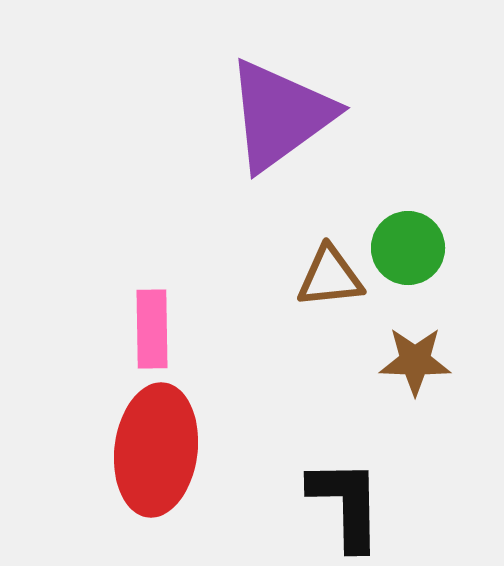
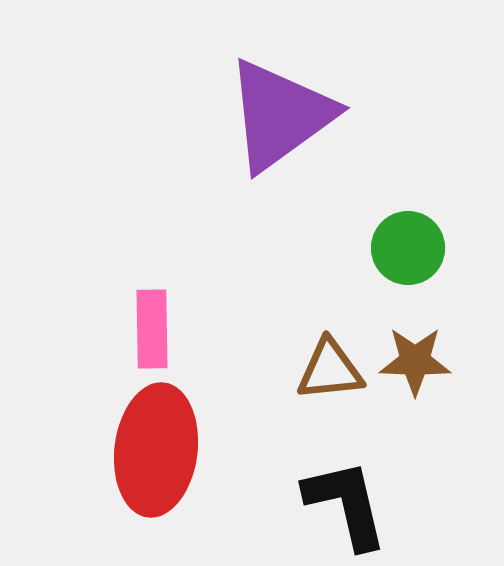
brown triangle: moved 93 px down
black L-shape: rotated 12 degrees counterclockwise
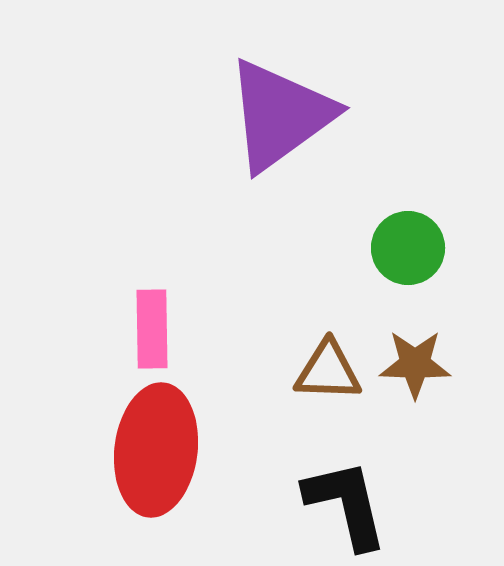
brown star: moved 3 px down
brown triangle: moved 2 px left, 1 px down; rotated 8 degrees clockwise
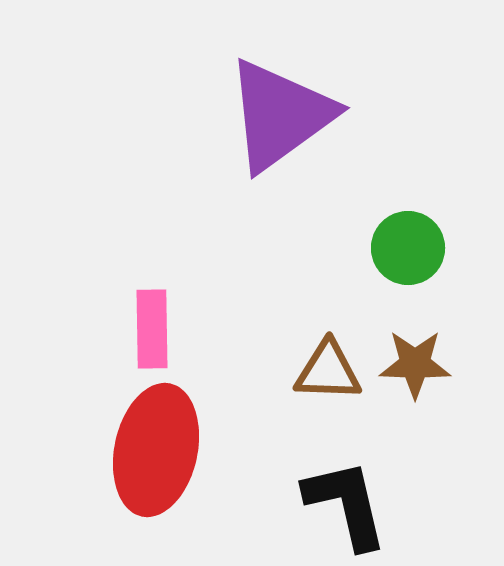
red ellipse: rotated 5 degrees clockwise
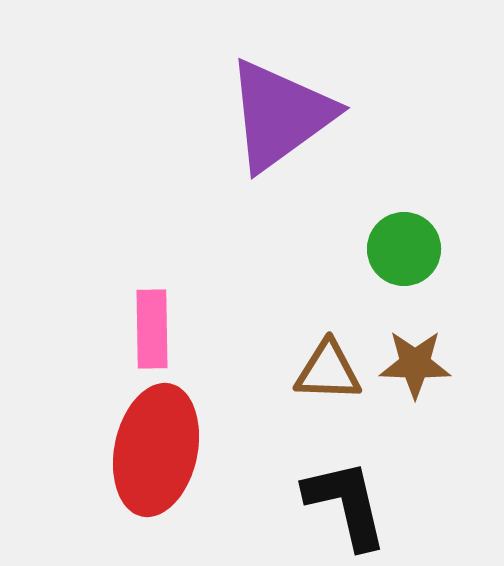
green circle: moved 4 px left, 1 px down
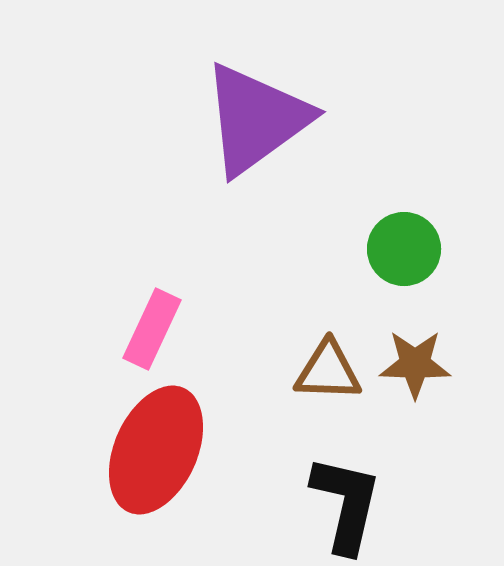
purple triangle: moved 24 px left, 4 px down
pink rectangle: rotated 26 degrees clockwise
red ellipse: rotated 12 degrees clockwise
black L-shape: rotated 26 degrees clockwise
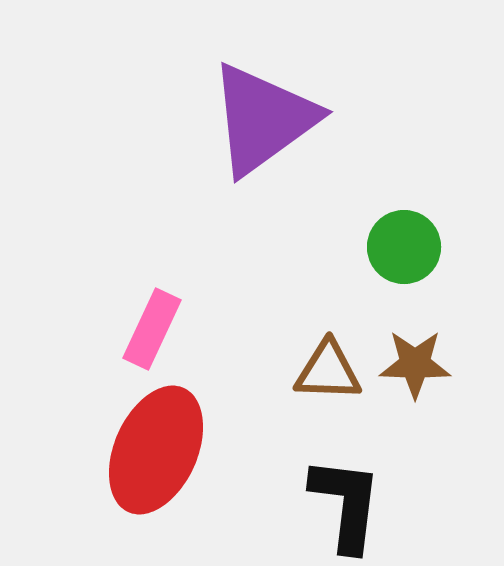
purple triangle: moved 7 px right
green circle: moved 2 px up
black L-shape: rotated 6 degrees counterclockwise
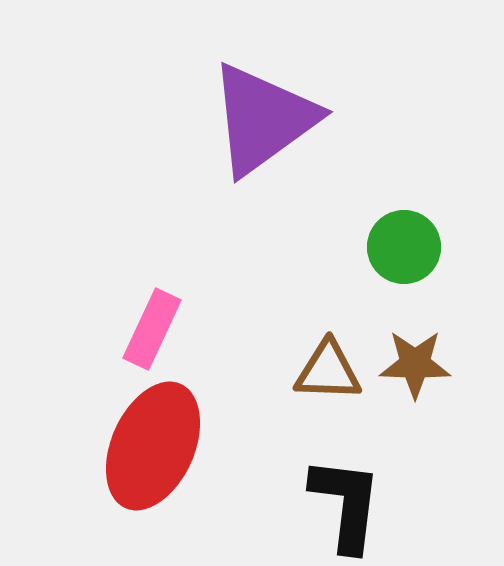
red ellipse: moved 3 px left, 4 px up
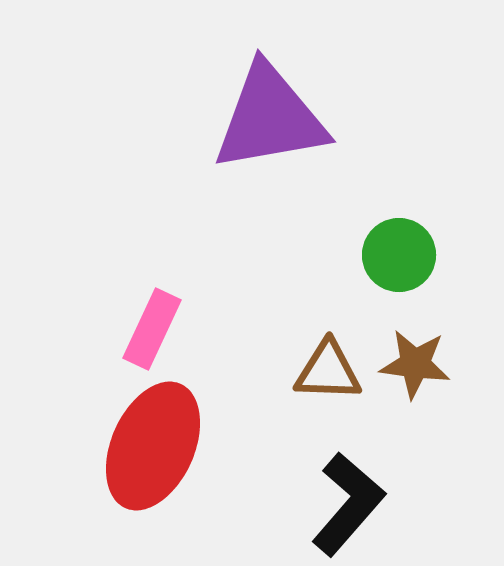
purple triangle: moved 7 px right, 1 px up; rotated 26 degrees clockwise
green circle: moved 5 px left, 8 px down
brown star: rotated 6 degrees clockwise
black L-shape: moved 2 px right; rotated 34 degrees clockwise
